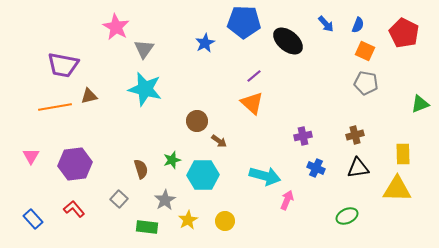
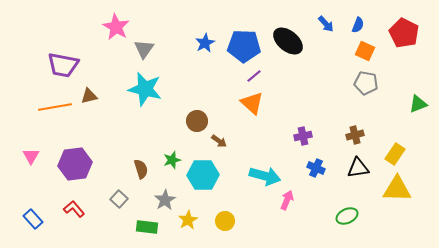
blue pentagon: moved 24 px down
green triangle: moved 2 px left
yellow rectangle: moved 8 px left; rotated 35 degrees clockwise
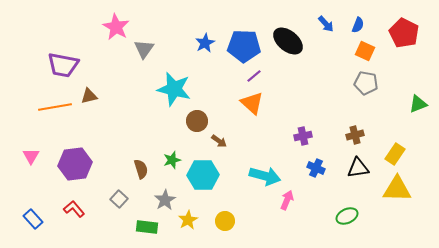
cyan star: moved 29 px right
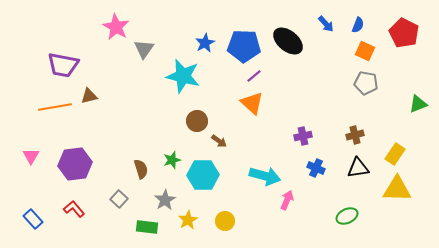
cyan star: moved 9 px right, 13 px up
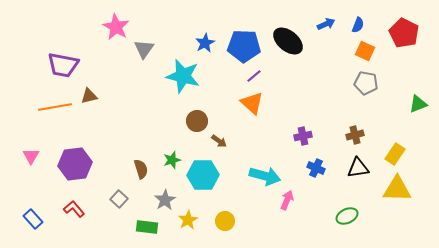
blue arrow: rotated 72 degrees counterclockwise
